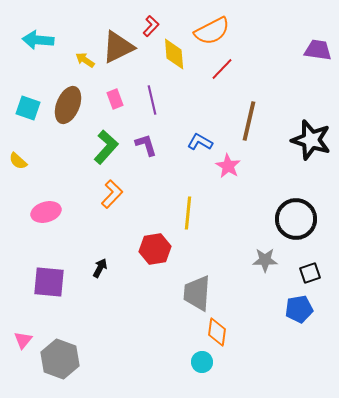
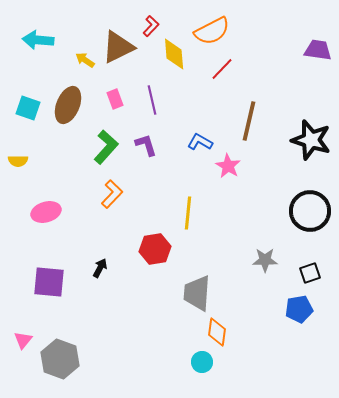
yellow semicircle: rotated 42 degrees counterclockwise
black circle: moved 14 px right, 8 px up
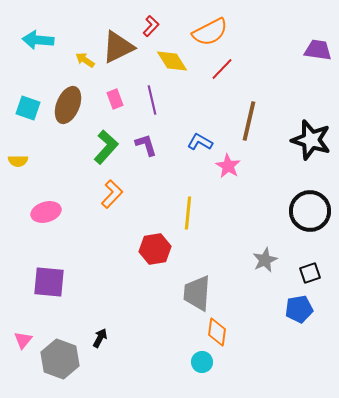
orange semicircle: moved 2 px left, 1 px down
yellow diamond: moved 2 px left, 7 px down; rotated 28 degrees counterclockwise
gray star: rotated 25 degrees counterclockwise
black arrow: moved 70 px down
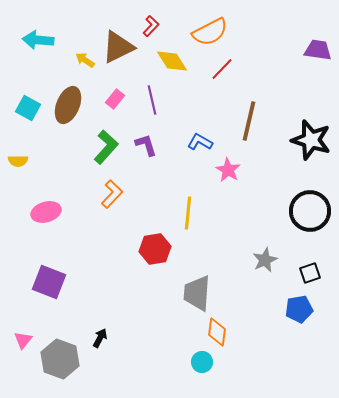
pink rectangle: rotated 60 degrees clockwise
cyan square: rotated 10 degrees clockwise
pink star: moved 4 px down
purple square: rotated 16 degrees clockwise
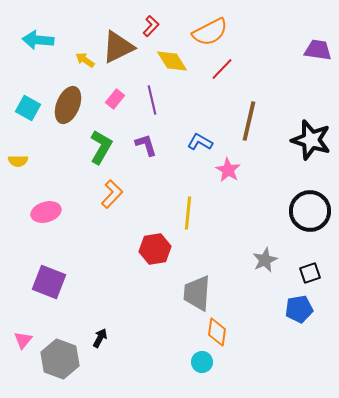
green L-shape: moved 5 px left; rotated 12 degrees counterclockwise
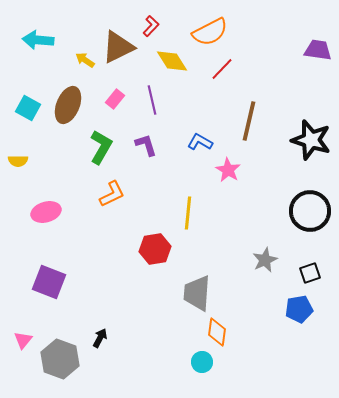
orange L-shape: rotated 20 degrees clockwise
